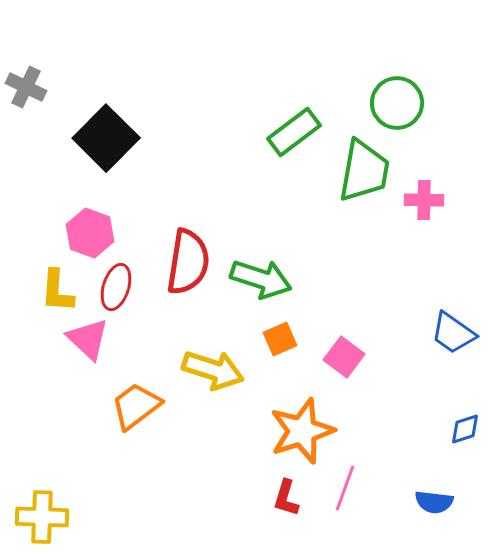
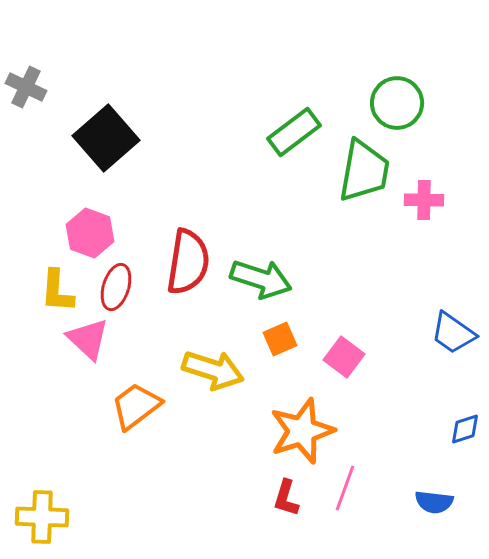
black square: rotated 4 degrees clockwise
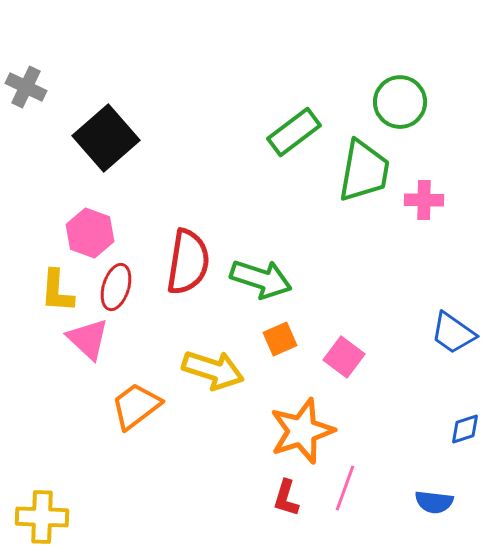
green circle: moved 3 px right, 1 px up
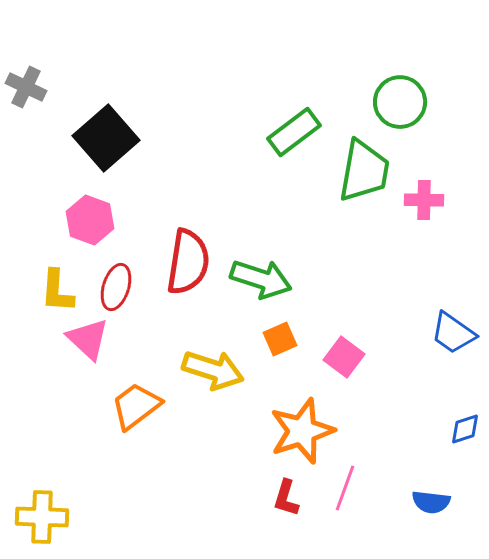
pink hexagon: moved 13 px up
blue semicircle: moved 3 px left
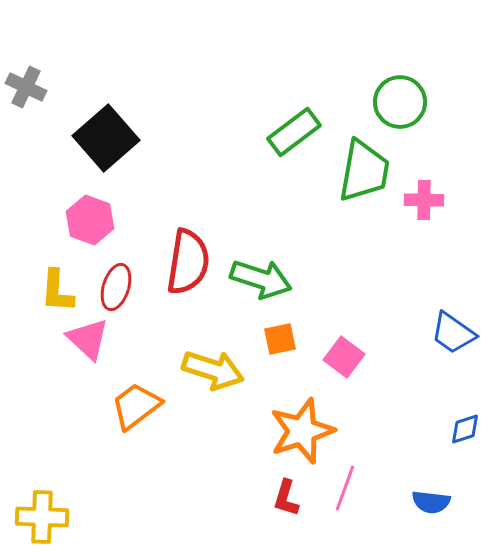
orange square: rotated 12 degrees clockwise
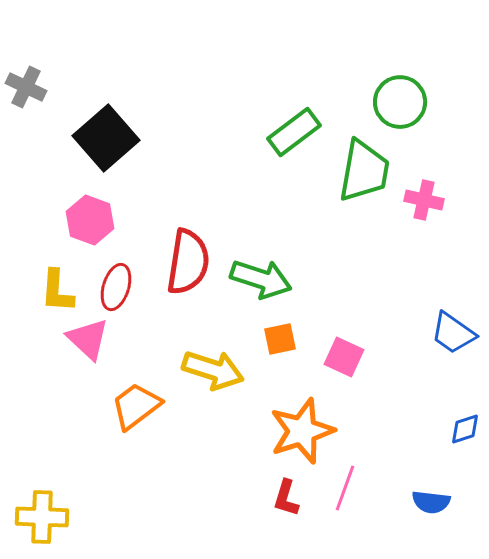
pink cross: rotated 12 degrees clockwise
pink square: rotated 12 degrees counterclockwise
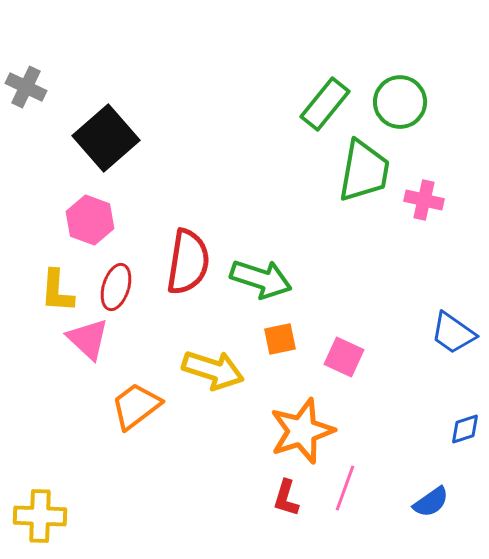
green rectangle: moved 31 px right, 28 px up; rotated 14 degrees counterclockwise
blue semicircle: rotated 42 degrees counterclockwise
yellow cross: moved 2 px left, 1 px up
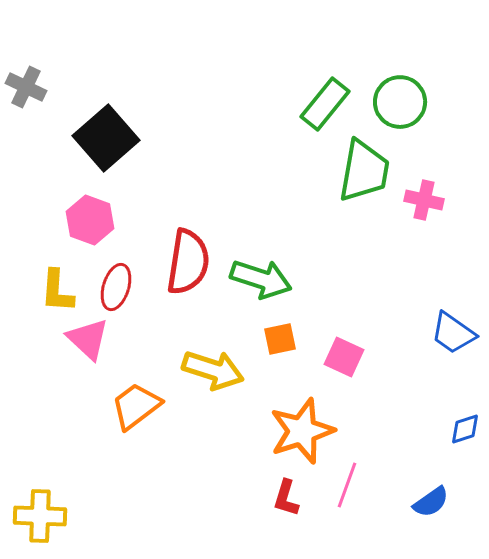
pink line: moved 2 px right, 3 px up
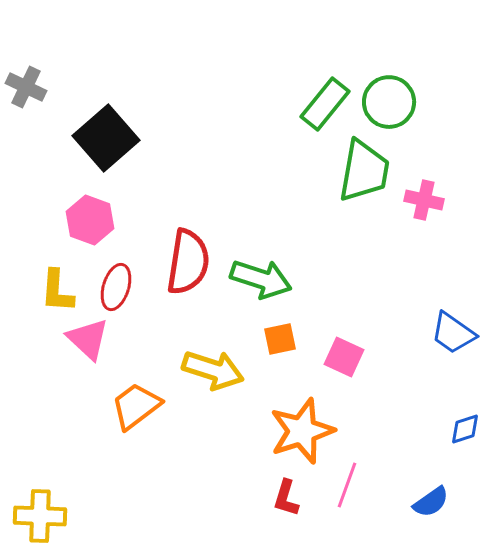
green circle: moved 11 px left
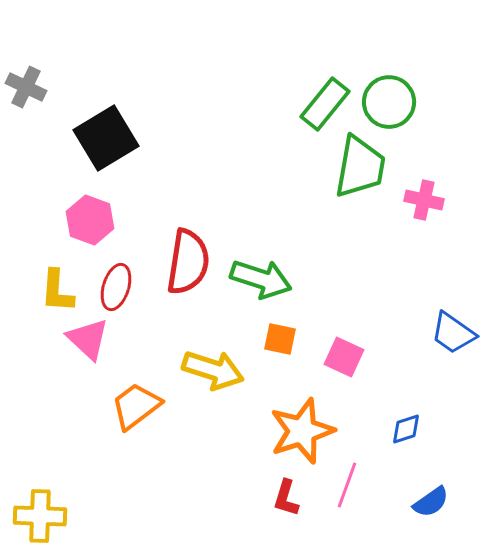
black square: rotated 10 degrees clockwise
green trapezoid: moved 4 px left, 4 px up
orange square: rotated 24 degrees clockwise
blue diamond: moved 59 px left
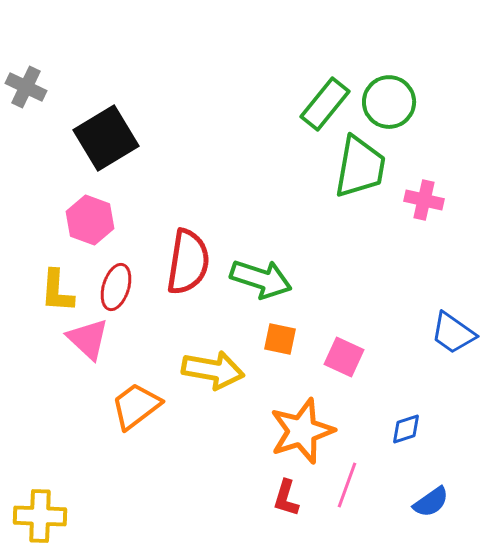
yellow arrow: rotated 8 degrees counterclockwise
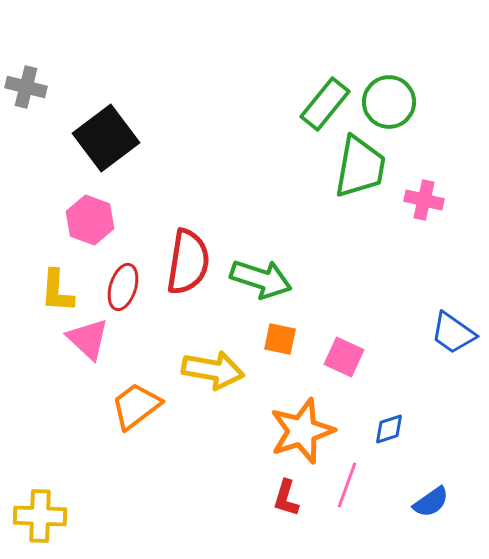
gray cross: rotated 12 degrees counterclockwise
black square: rotated 6 degrees counterclockwise
red ellipse: moved 7 px right
blue diamond: moved 17 px left
